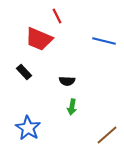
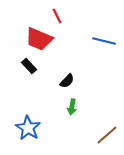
black rectangle: moved 5 px right, 6 px up
black semicircle: rotated 49 degrees counterclockwise
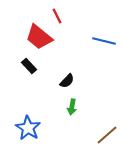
red trapezoid: moved 2 px up; rotated 16 degrees clockwise
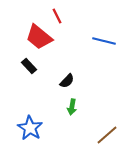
blue star: moved 2 px right
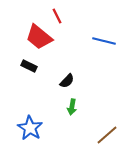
black rectangle: rotated 21 degrees counterclockwise
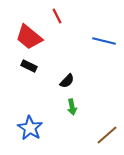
red trapezoid: moved 10 px left
green arrow: rotated 21 degrees counterclockwise
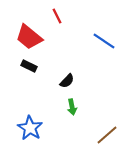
blue line: rotated 20 degrees clockwise
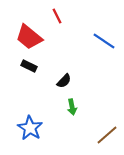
black semicircle: moved 3 px left
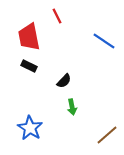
red trapezoid: rotated 40 degrees clockwise
